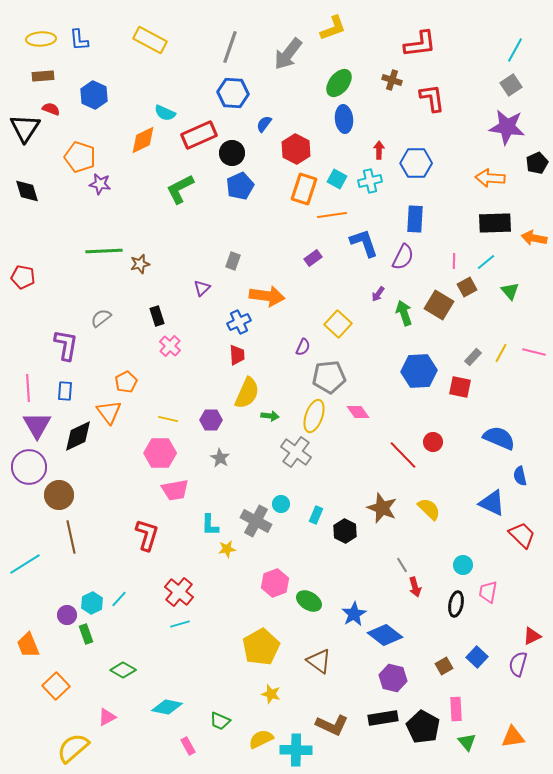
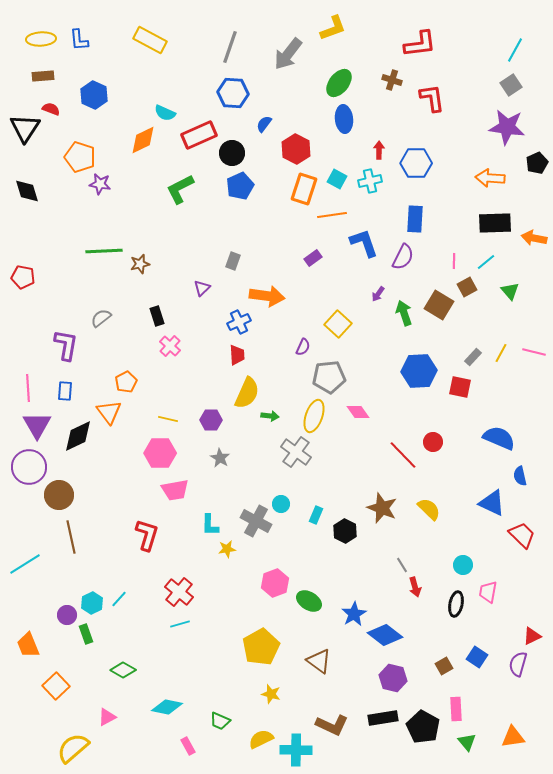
blue square at (477, 657): rotated 10 degrees counterclockwise
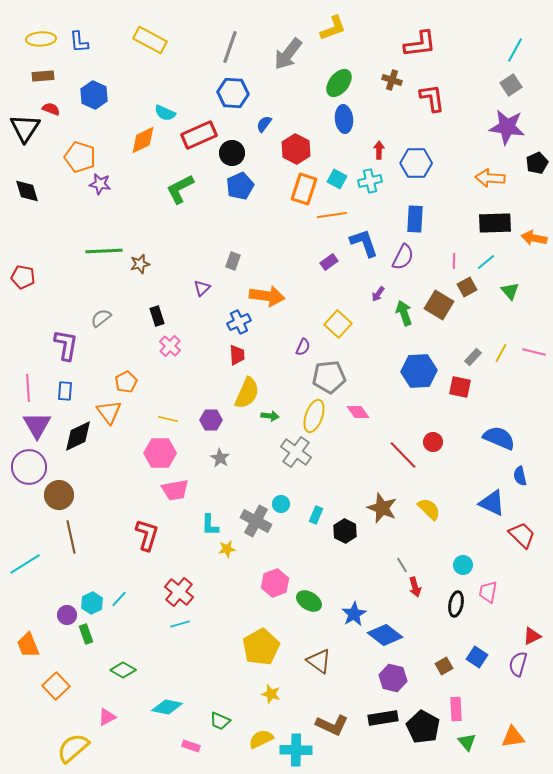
blue L-shape at (79, 40): moved 2 px down
purple rectangle at (313, 258): moved 16 px right, 4 px down
pink rectangle at (188, 746): moved 3 px right; rotated 42 degrees counterclockwise
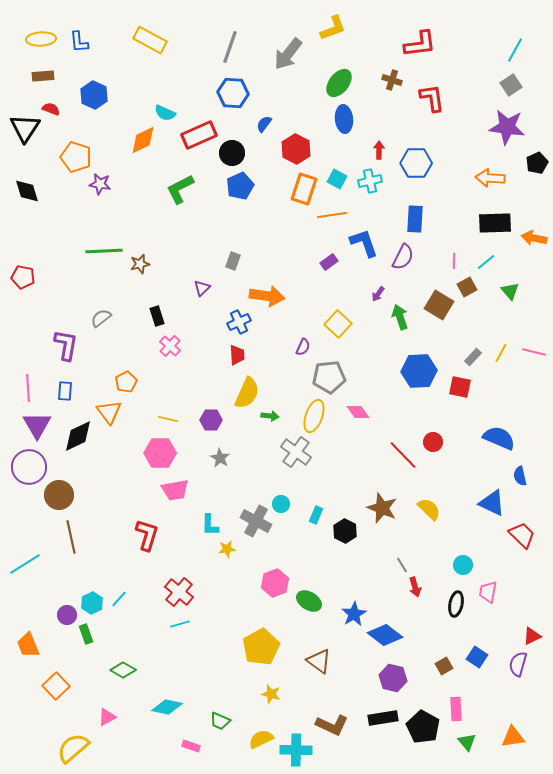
orange pentagon at (80, 157): moved 4 px left
green arrow at (404, 313): moved 4 px left, 4 px down
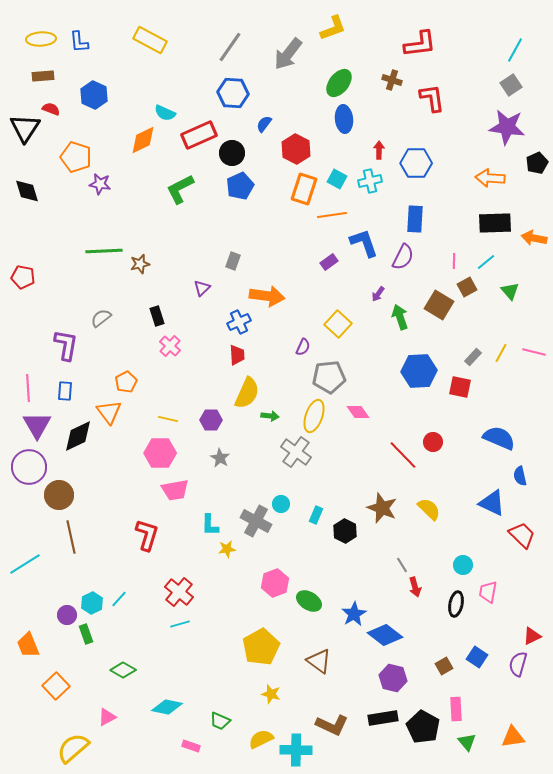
gray line at (230, 47): rotated 16 degrees clockwise
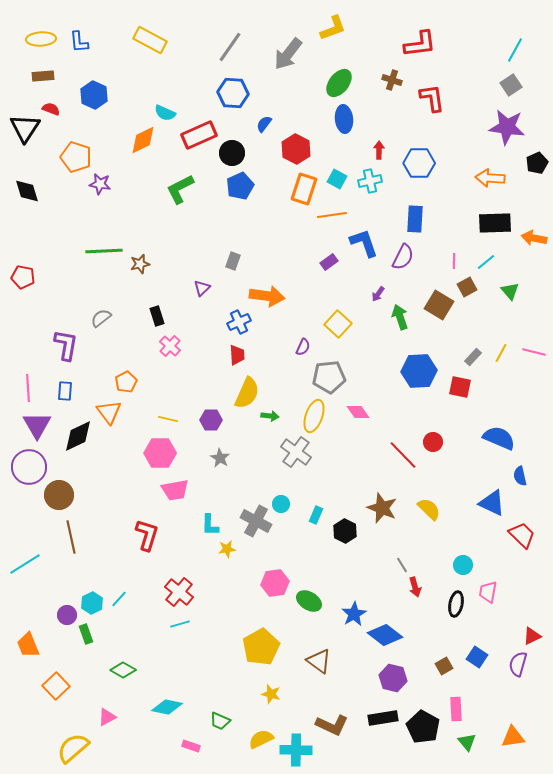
blue hexagon at (416, 163): moved 3 px right
pink hexagon at (275, 583): rotated 12 degrees clockwise
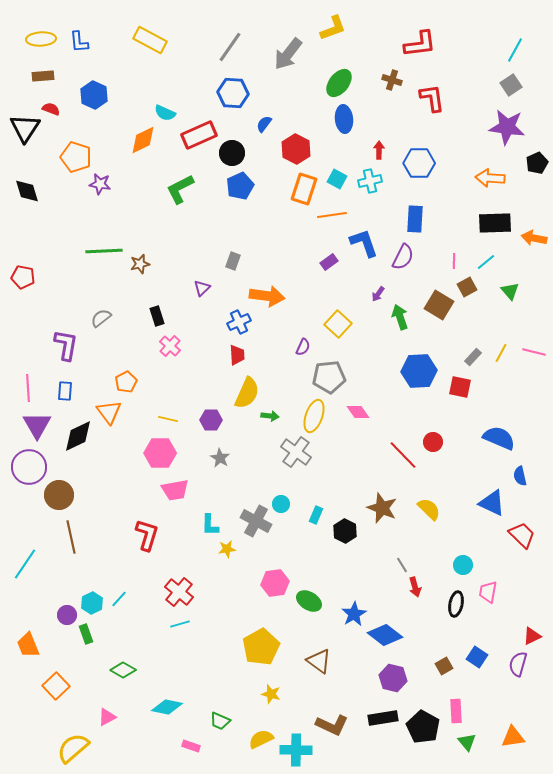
cyan line at (25, 564): rotated 24 degrees counterclockwise
pink rectangle at (456, 709): moved 2 px down
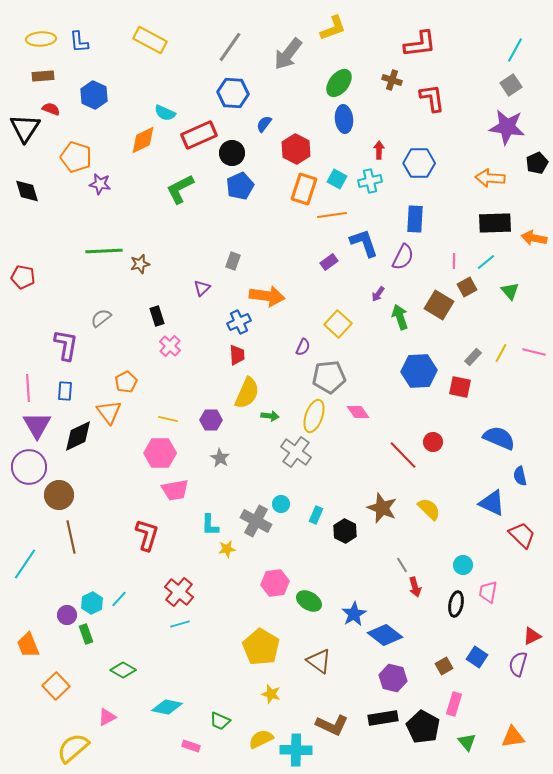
yellow pentagon at (261, 647): rotated 12 degrees counterclockwise
pink rectangle at (456, 711): moved 2 px left, 7 px up; rotated 20 degrees clockwise
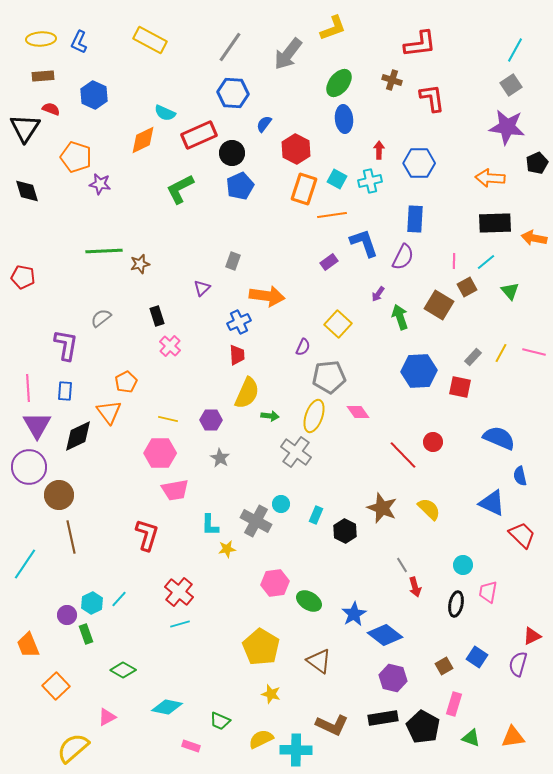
blue L-shape at (79, 42): rotated 30 degrees clockwise
green triangle at (467, 742): moved 4 px right, 4 px up; rotated 30 degrees counterclockwise
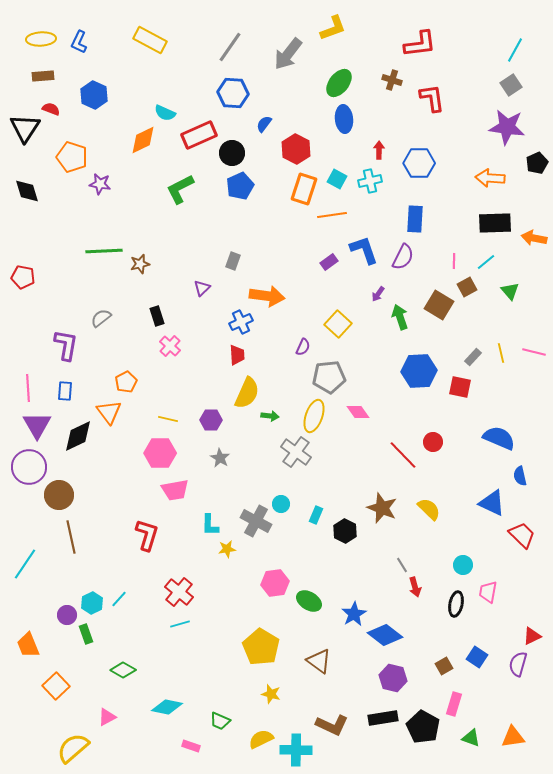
orange pentagon at (76, 157): moved 4 px left
blue L-shape at (364, 243): moved 7 px down
blue cross at (239, 322): moved 2 px right
yellow line at (501, 353): rotated 42 degrees counterclockwise
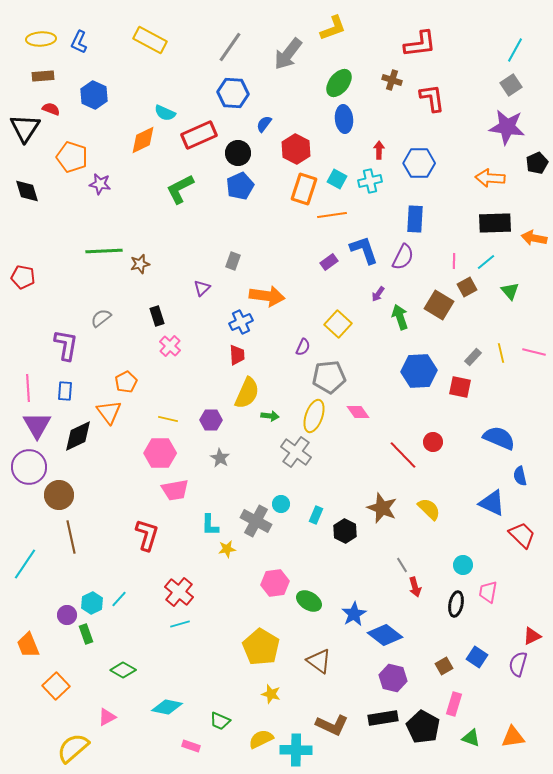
black circle at (232, 153): moved 6 px right
